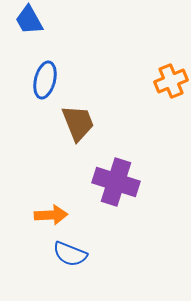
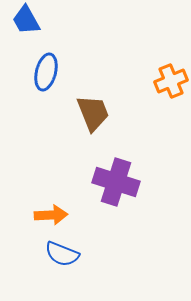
blue trapezoid: moved 3 px left
blue ellipse: moved 1 px right, 8 px up
brown trapezoid: moved 15 px right, 10 px up
blue semicircle: moved 8 px left
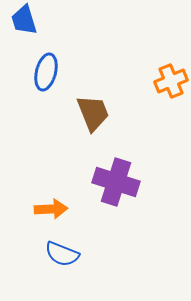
blue trapezoid: moved 2 px left; rotated 12 degrees clockwise
orange arrow: moved 6 px up
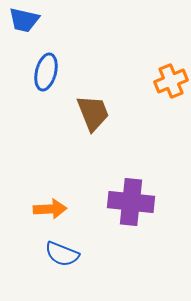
blue trapezoid: rotated 60 degrees counterclockwise
purple cross: moved 15 px right, 20 px down; rotated 12 degrees counterclockwise
orange arrow: moved 1 px left
